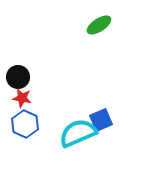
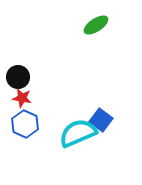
green ellipse: moved 3 px left
blue square: rotated 30 degrees counterclockwise
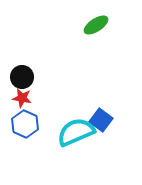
black circle: moved 4 px right
cyan semicircle: moved 2 px left, 1 px up
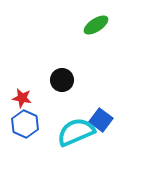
black circle: moved 40 px right, 3 px down
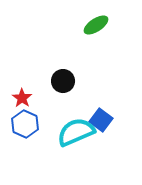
black circle: moved 1 px right, 1 px down
red star: rotated 24 degrees clockwise
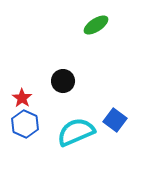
blue square: moved 14 px right
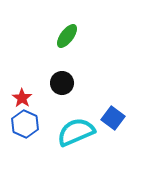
green ellipse: moved 29 px left, 11 px down; rotated 20 degrees counterclockwise
black circle: moved 1 px left, 2 px down
blue square: moved 2 px left, 2 px up
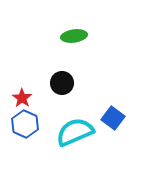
green ellipse: moved 7 px right; rotated 45 degrees clockwise
cyan semicircle: moved 1 px left
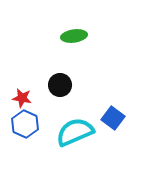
black circle: moved 2 px left, 2 px down
red star: rotated 24 degrees counterclockwise
